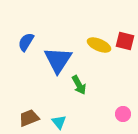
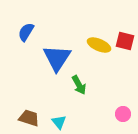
blue semicircle: moved 10 px up
blue triangle: moved 1 px left, 2 px up
brown trapezoid: rotated 40 degrees clockwise
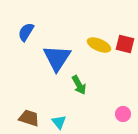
red square: moved 3 px down
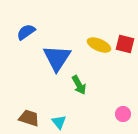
blue semicircle: rotated 24 degrees clockwise
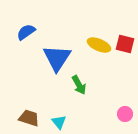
pink circle: moved 2 px right
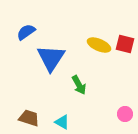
blue triangle: moved 6 px left
cyan triangle: moved 3 px right; rotated 21 degrees counterclockwise
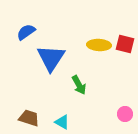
yellow ellipse: rotated 20 degrees counterclockwise
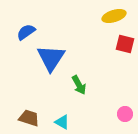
yellow ellipse: moved 15 px right, 29 px up; rotated 20 degrees counterclockwise
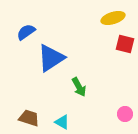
yellow ellipse: moved 1 px left, 2 px down
blue triangle: rotated 24 degrees clockwise
green arrow: moved 2 px down
